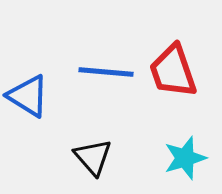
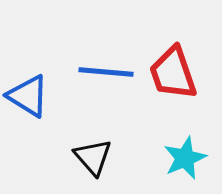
red trapezoid: moved 2 px down
cyan star: rotated 6 degrees counterclockwise
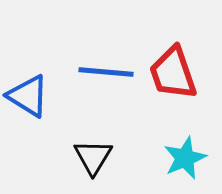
black triangle: rotated 12 degrees clockwise
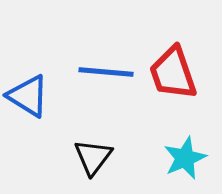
black triangle: rotated 6 degrees clockwise
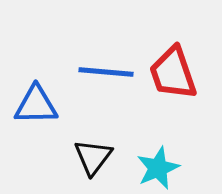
blue triangle: moved 8 px right, 9 px down; rotated 33 degrees counterclockwise
cyan star: moved 27 px left, 10 px down
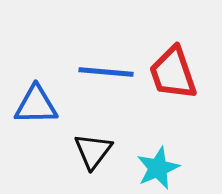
black triangle: moved 6 px up
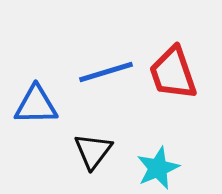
blue line: rotated 22 degrees counterclockwise
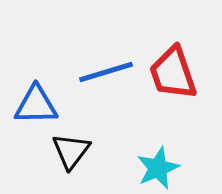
black triangle: moved 22 px left
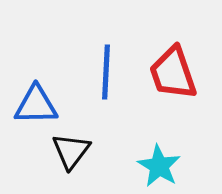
blue line: rotated 70 degrees counterclockwise
cyan star: moved 1 px right, 2 px up; rotated 18 degrees counterclockwise
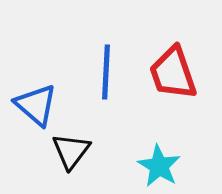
blue triangle: rotated 42 degrees clockwise
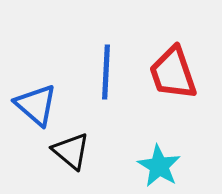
black triangle: rotated 27 degrees counterclockwise
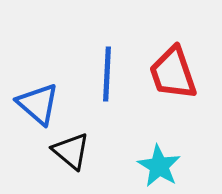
blue line: moved 1 px right, 2 px down
blue triangle: moved 2 px right, 1 px up
